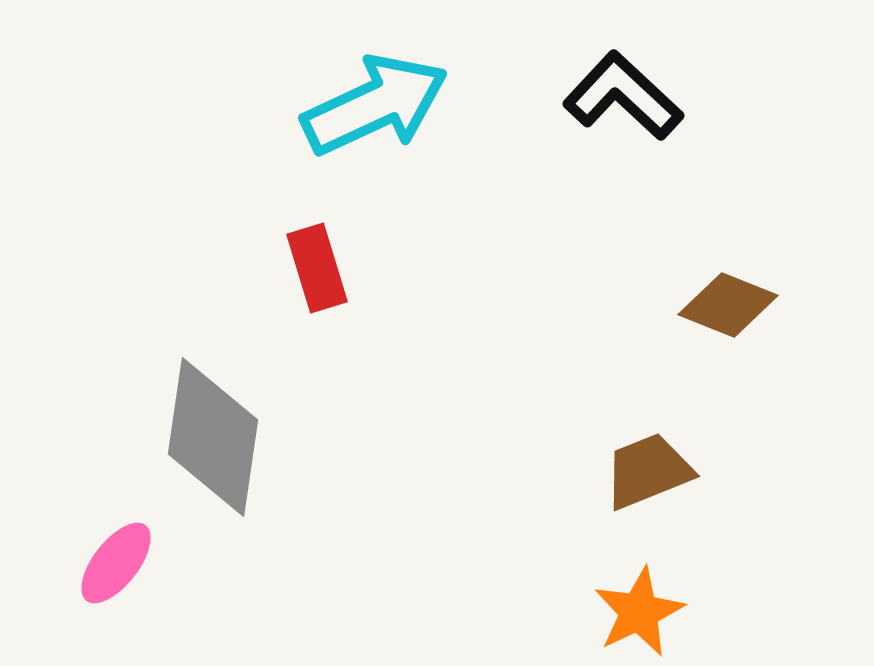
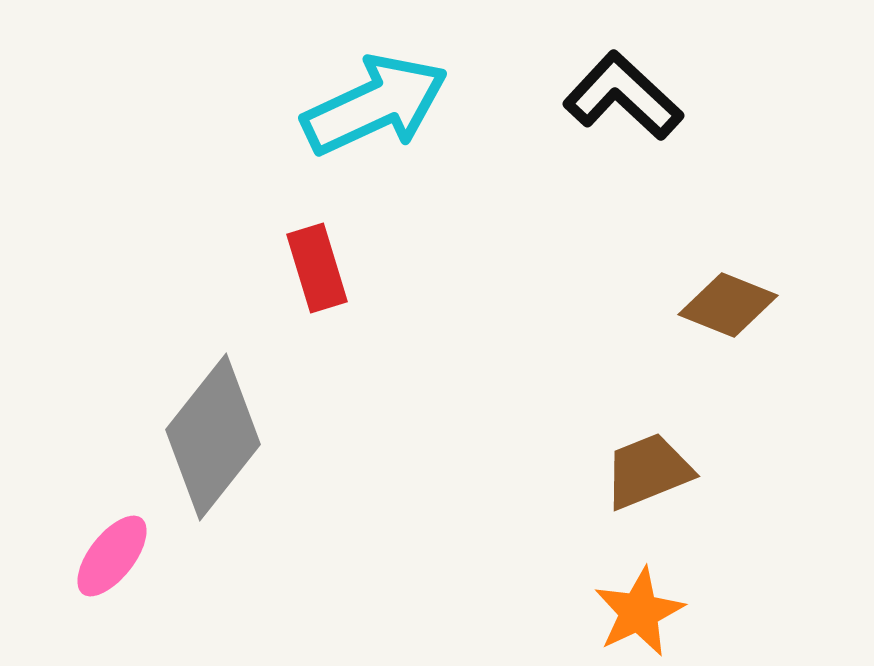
gray diamond: rotated 30 degrees clockwise
pink ellipse: moved 4 px left, 7 px up
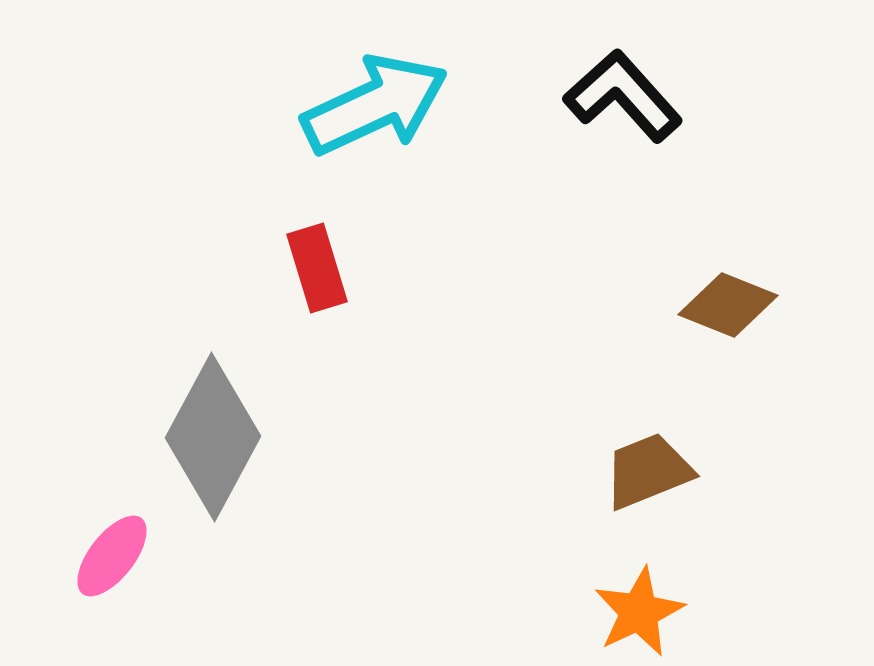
black L-shape: rotated 5 degrees clockwise
gray diamond: rotated 10 degrees counterclockwise
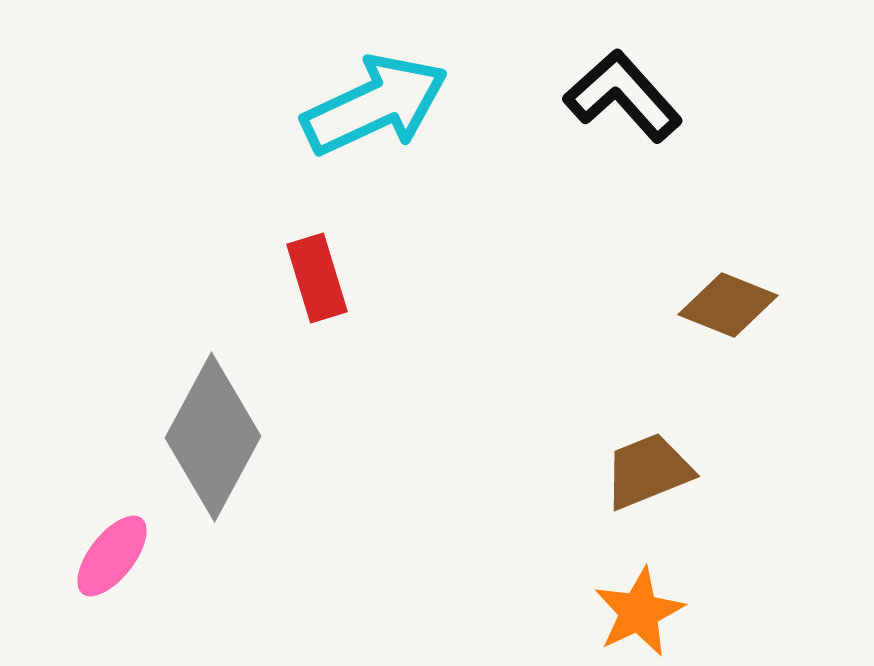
red rectangle: moved 10 px down
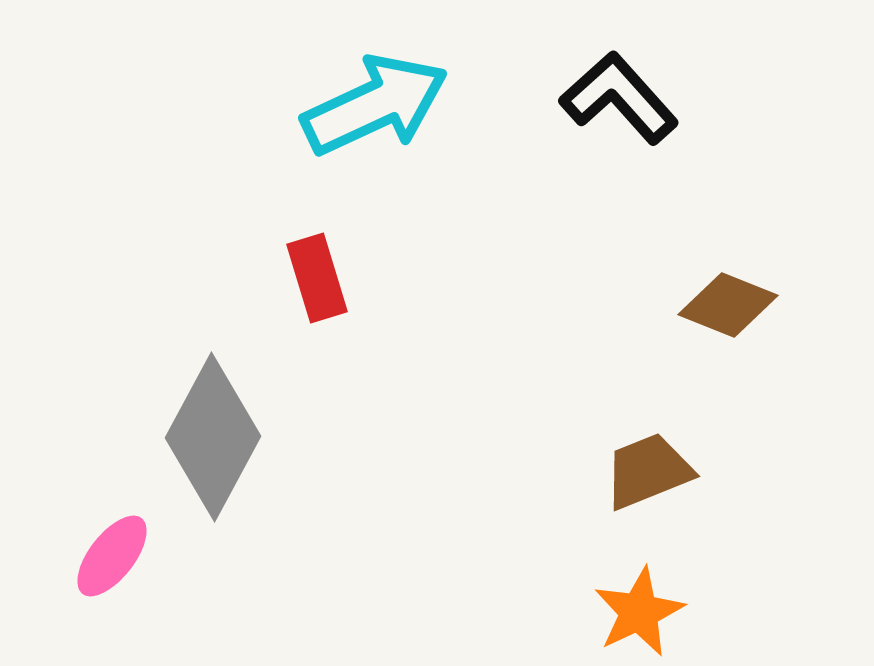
black L-shape: moved 4 px left, 2 px down
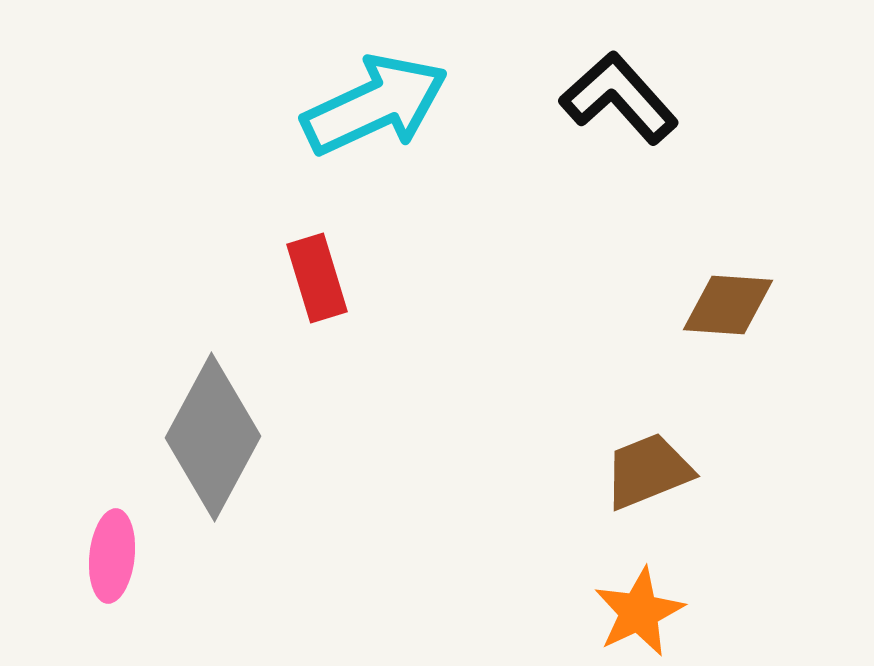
brown diamond: rotated 18 degrees counterclockwise
pink ellipse: rotated 32 degrees counterclockwise
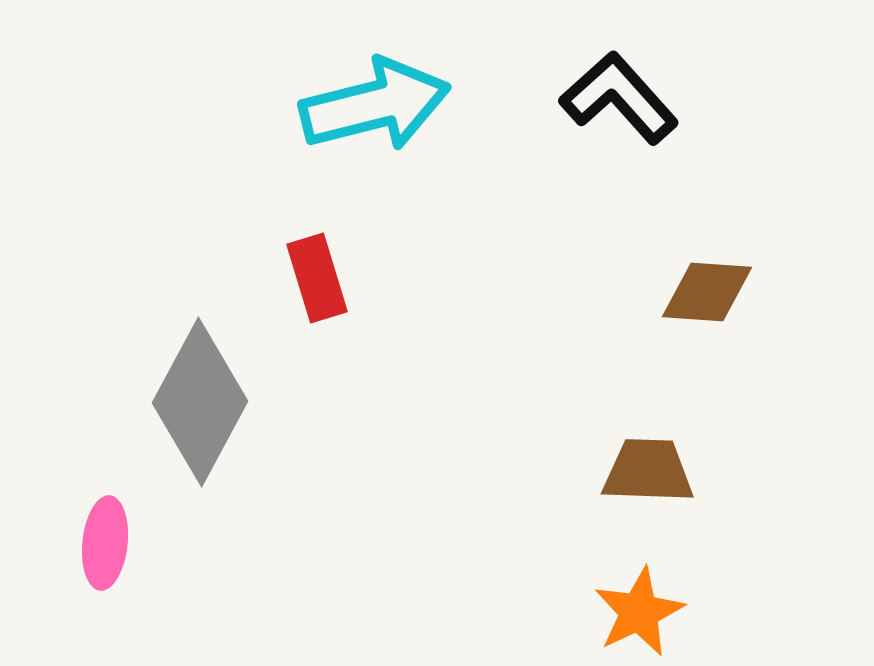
cyan arrow: rotated 11 degrees clockwise
brown diamond: moved 21 px left, 13 px up
gray diamond: moved 13 px left, 35 px up
brown trapezoid: rotated 24 degrees clockwise
pink ellipse: moved 7 px left, 13 px up
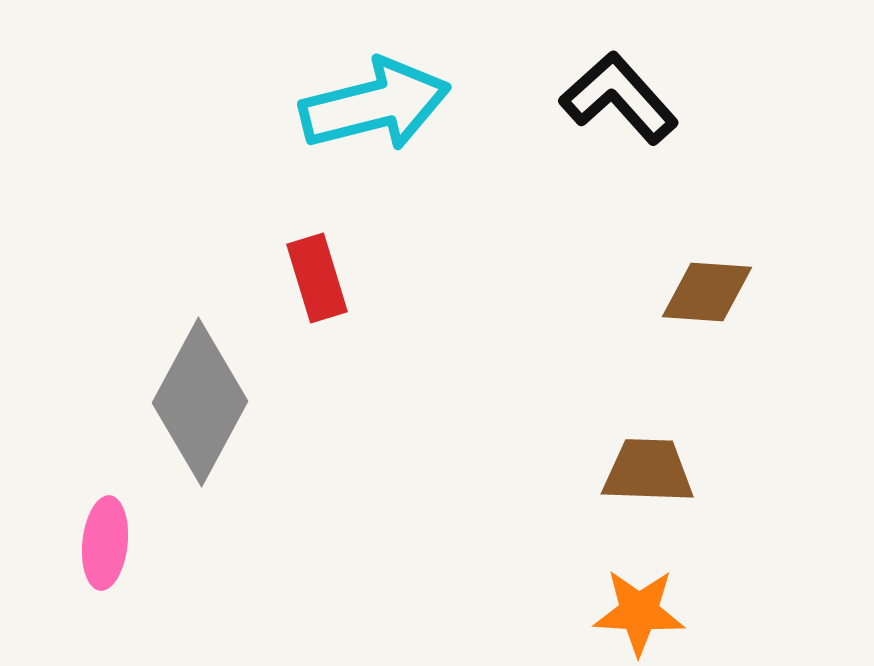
orange star: rotated 28 degrees clockwise
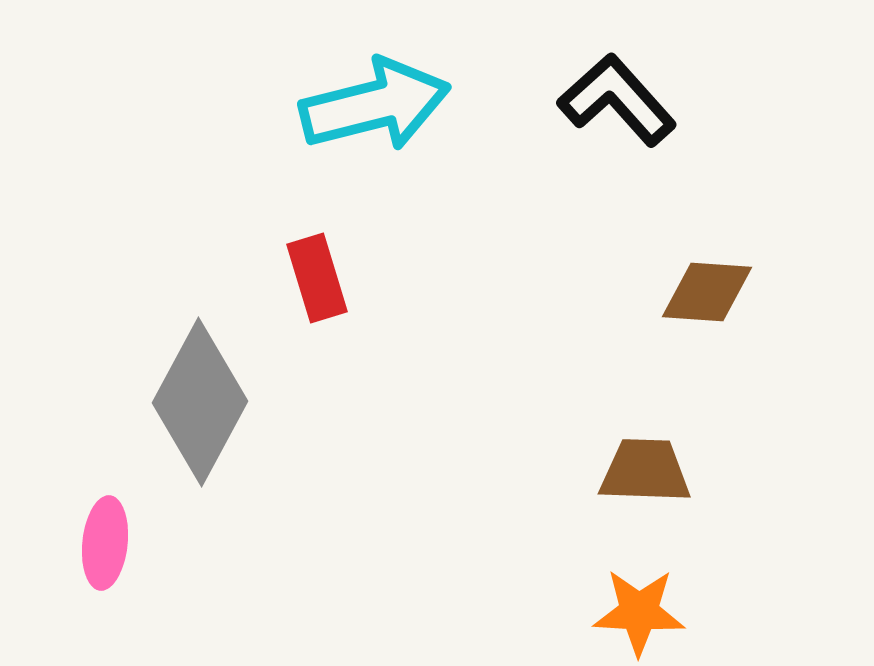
black L-shape: moved 2 px left, 2 px down
brown trapezoid: moved 3 px left
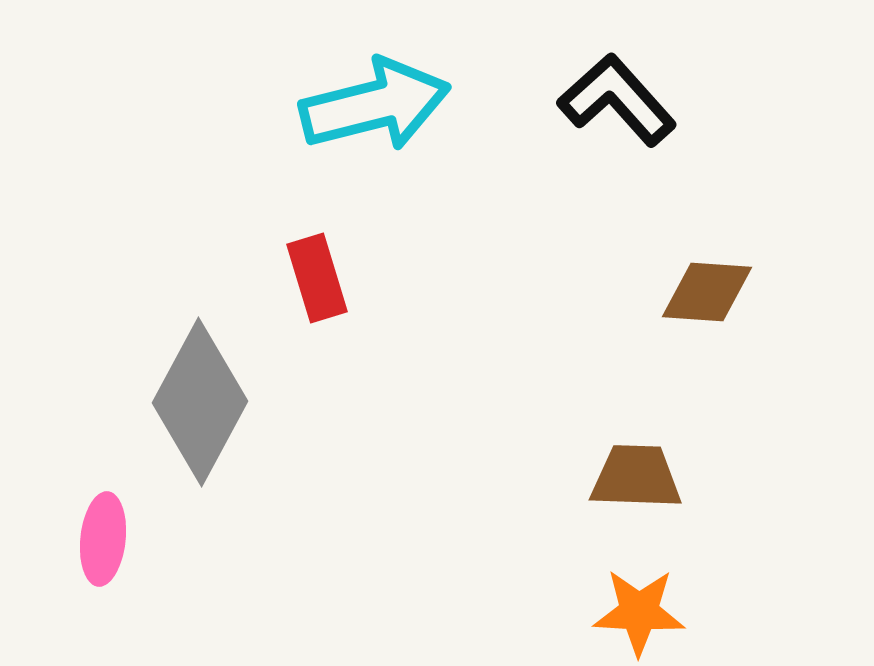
brown trapezoid: moved 9 px left, 6 px down
pink ellipse: moved 2 px left, 4 px up
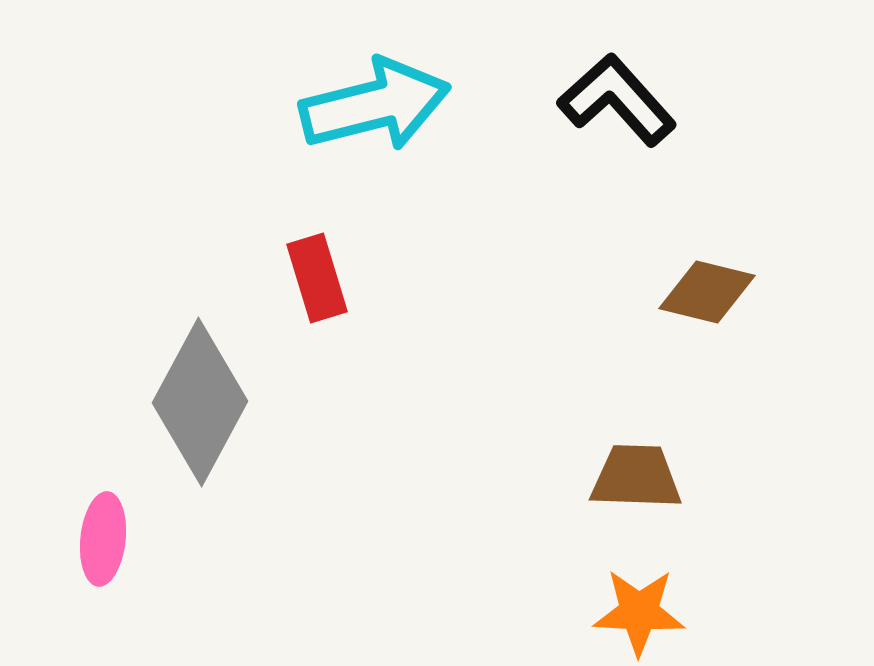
brown diamond: rotated 10 degrees clockwise
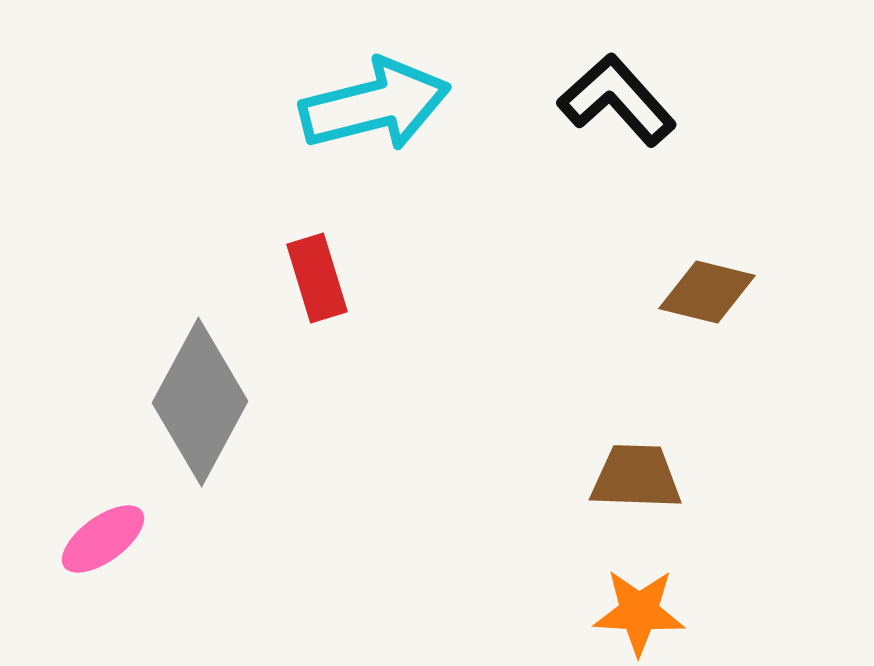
pink ellipse: rotated 48 degrees clockwise
